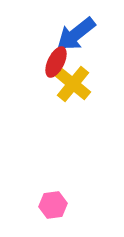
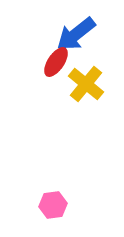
red ellipse: rotated 8 degrees clockwise
yellow cross: moved 13 px right
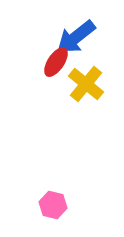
blue arrow: moved 3 px down
pink hexagon: rotated 20 degrees clockwise
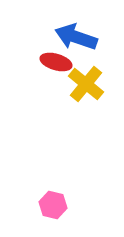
blue arrow: rotated 57 degrees clockwise
red ellipse: rotated 72 degrees clockwise
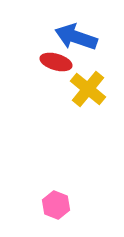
yellow cross: moved 2 px right, 5 px down
pink hexagon: moved 3 px right; rotated 8 degrees clockwise
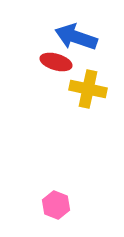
yellow cross: rotated 27 degrees counterclockwise
